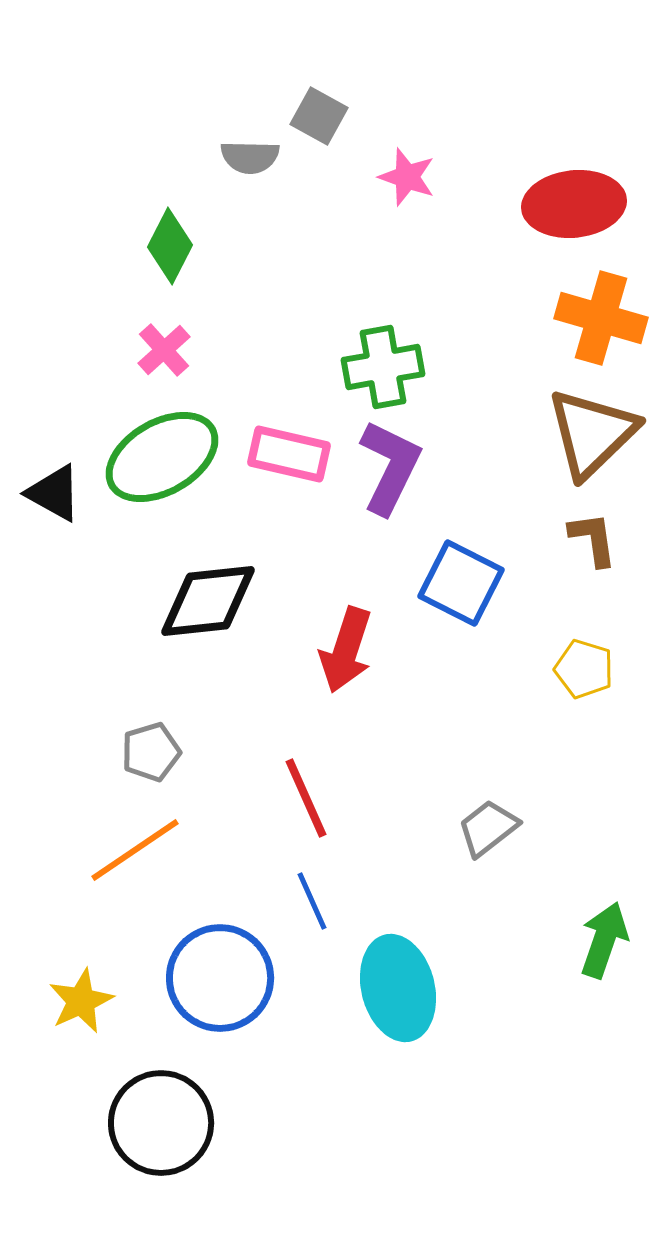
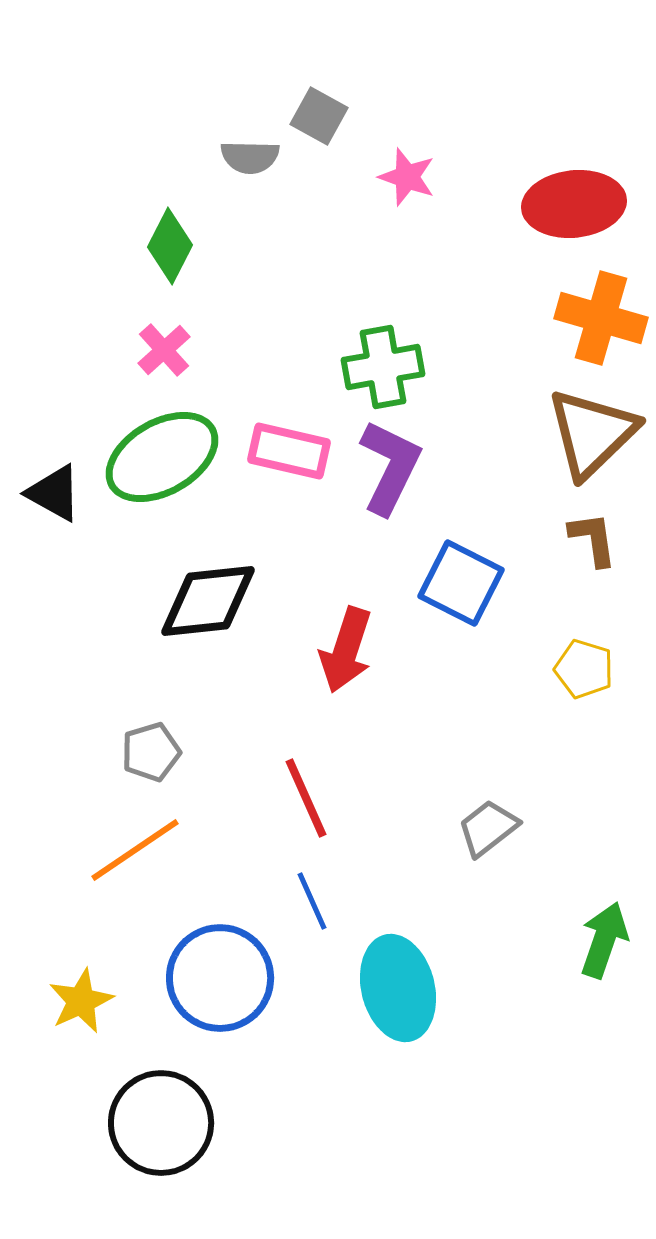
pink rectangle: moved 3 px up
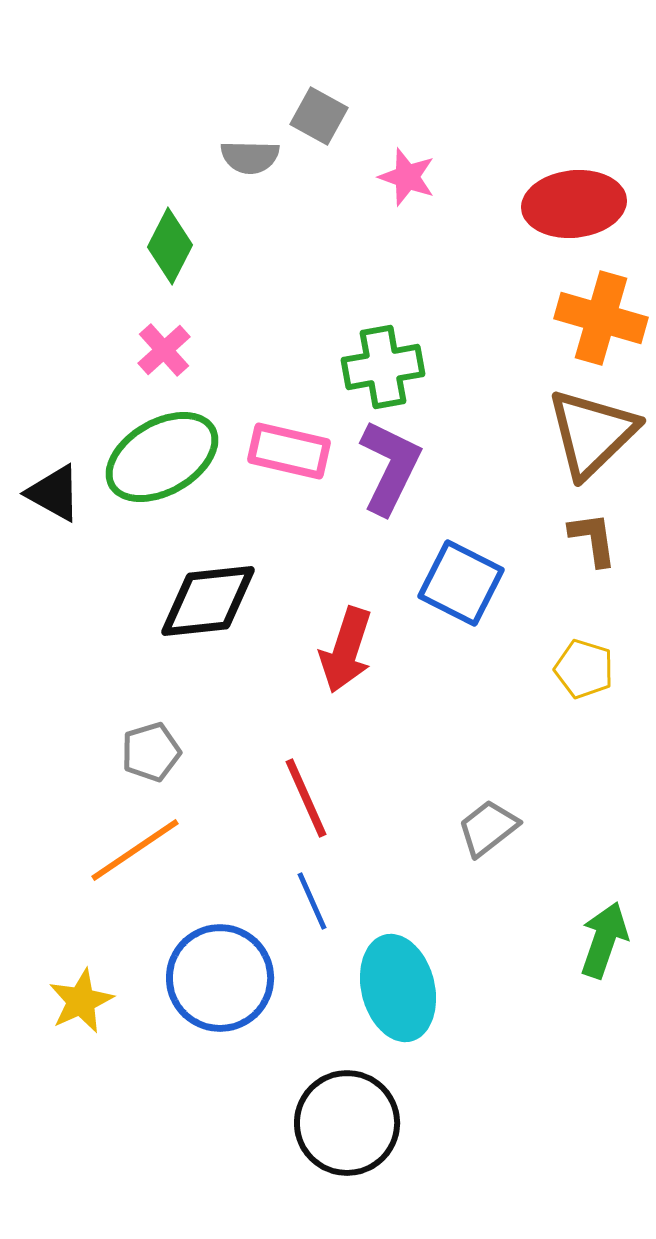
black circle: moved 186 px right
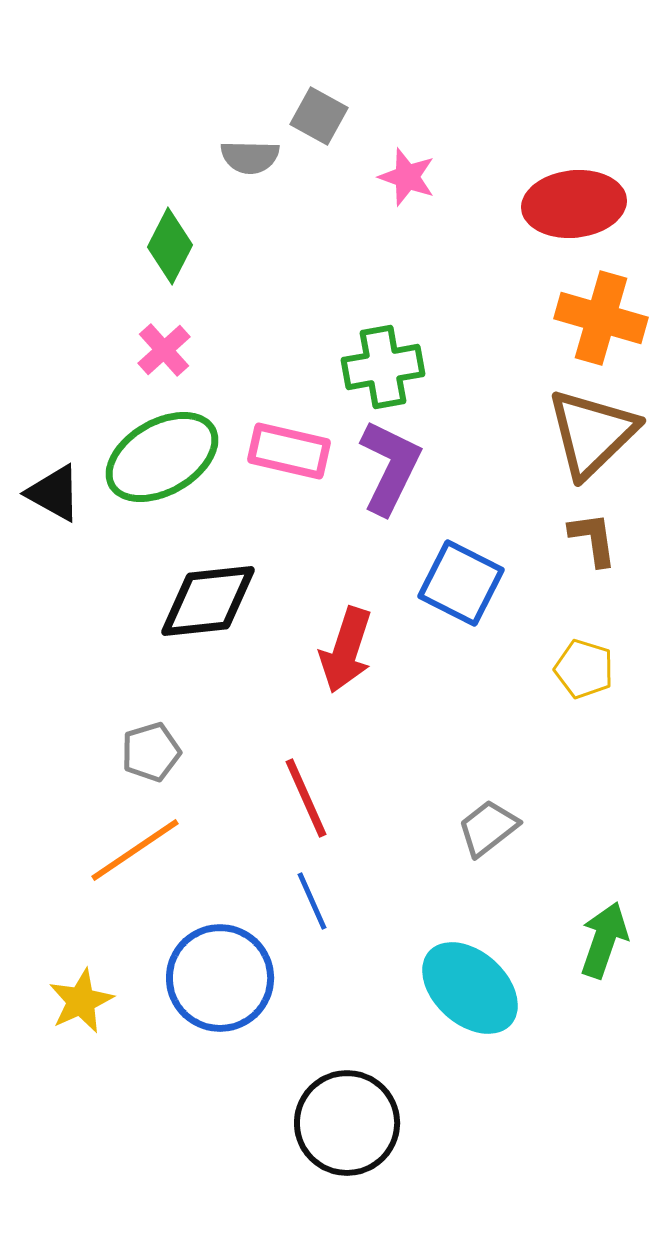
cyan ellipse: moved 72 px right; rotated 34 degrees counterclockwise
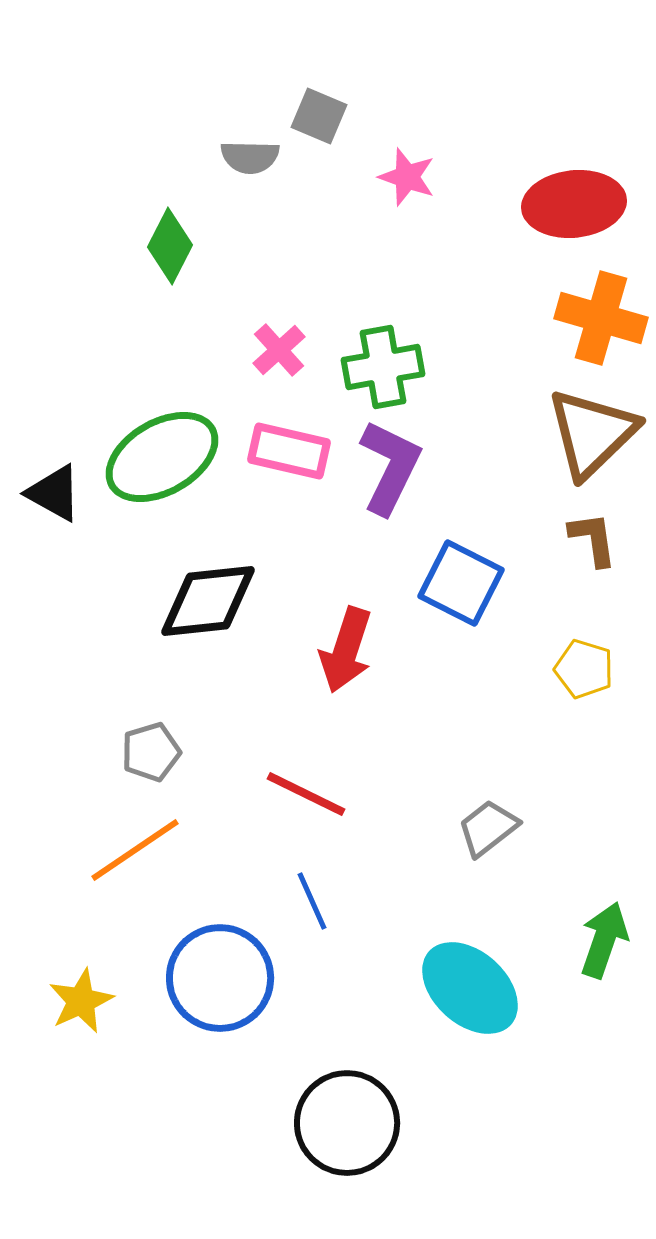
gray square: rotated 6 degrees counterclockwise
pink cross: moved 115 px right
red line: moved 4 px up; rotated 40 degrees counterclockwise
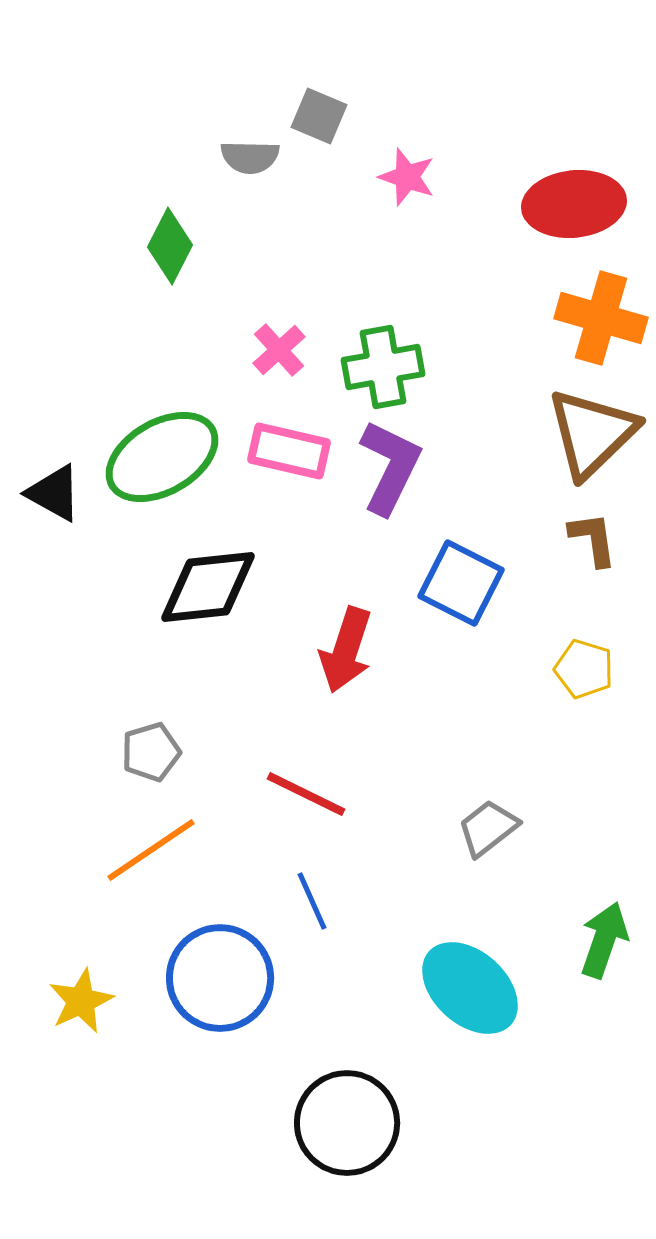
black diamond: moved 14 px up
orange line: moved 16 px right
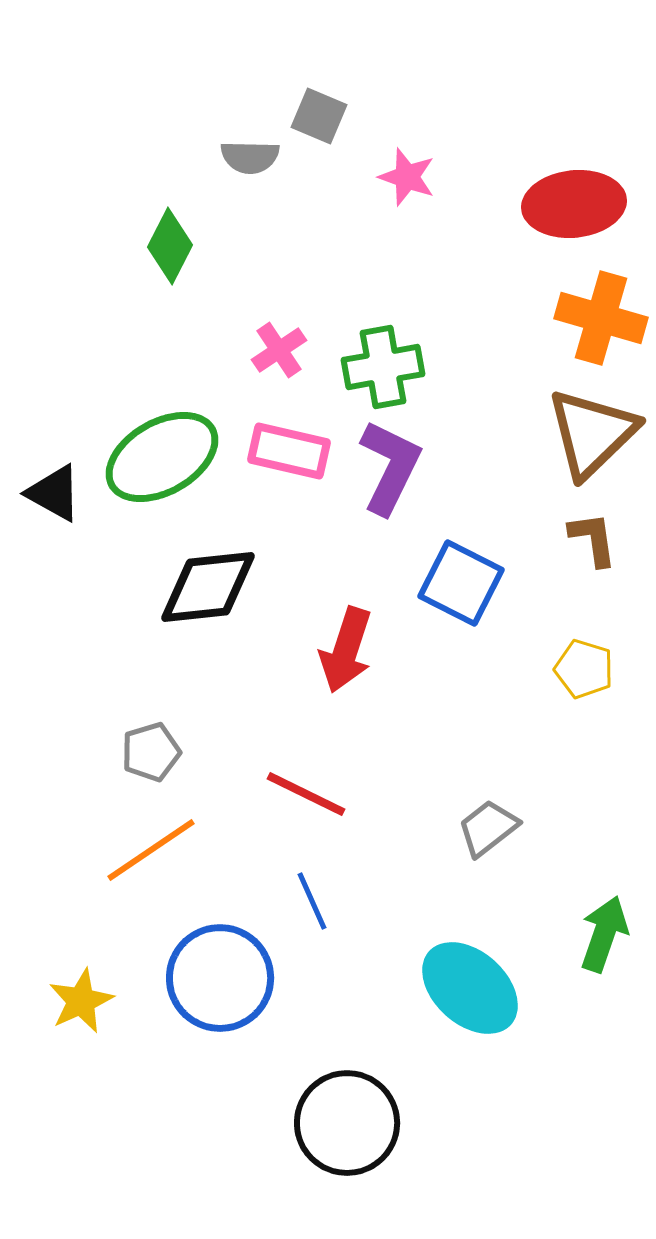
pink cross: rotated 8 degrees clockwise
green arrow: moved 6 px up
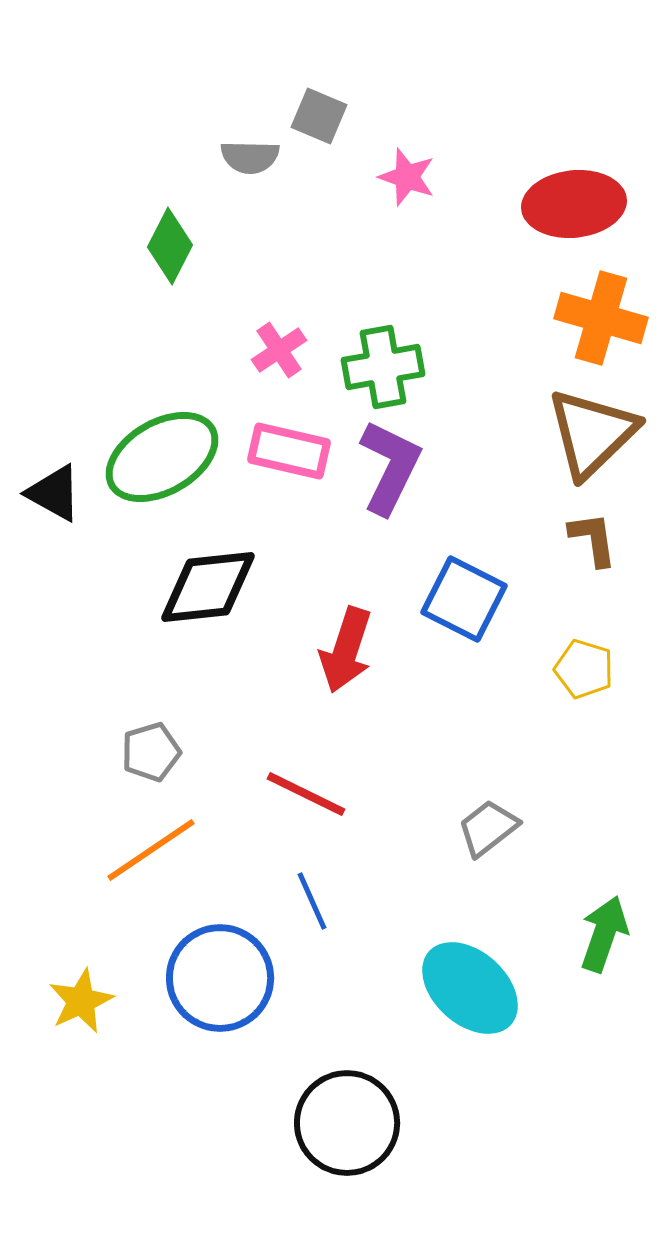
blue square: moved 3 px right, 16 px down
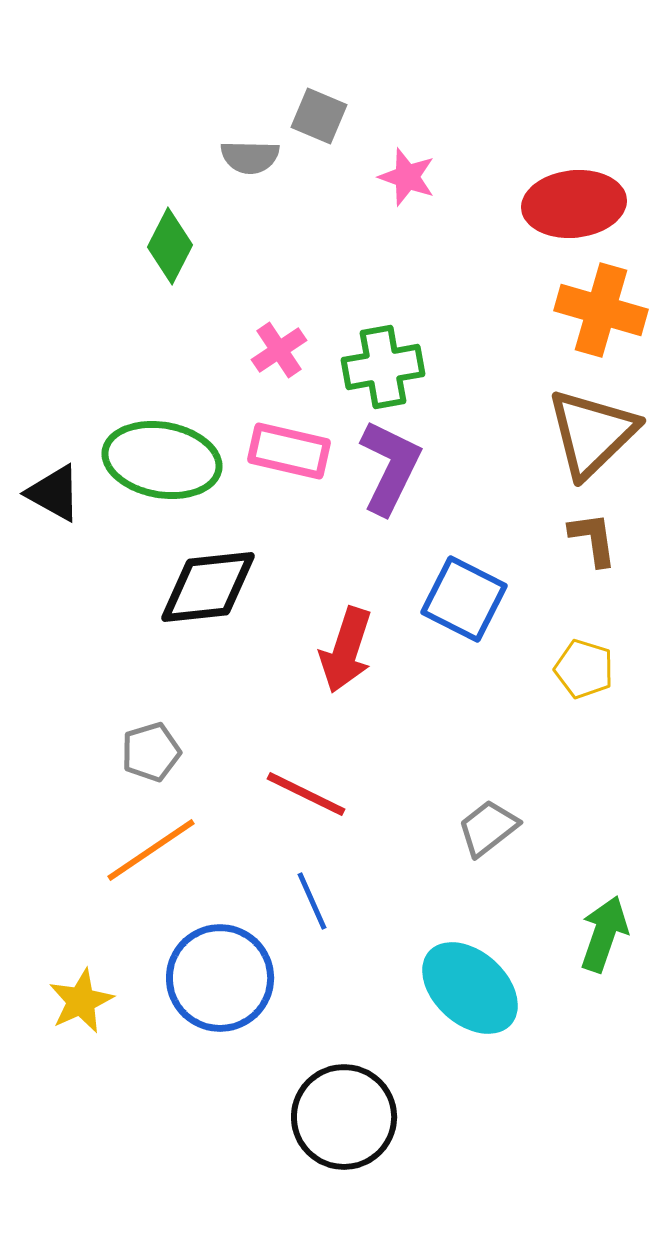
orange cross: moved 8 px up
green ellipse: moved 3 px down; rotated 40 degrees clockwise
black circle: moved 3 px left, 6 px up
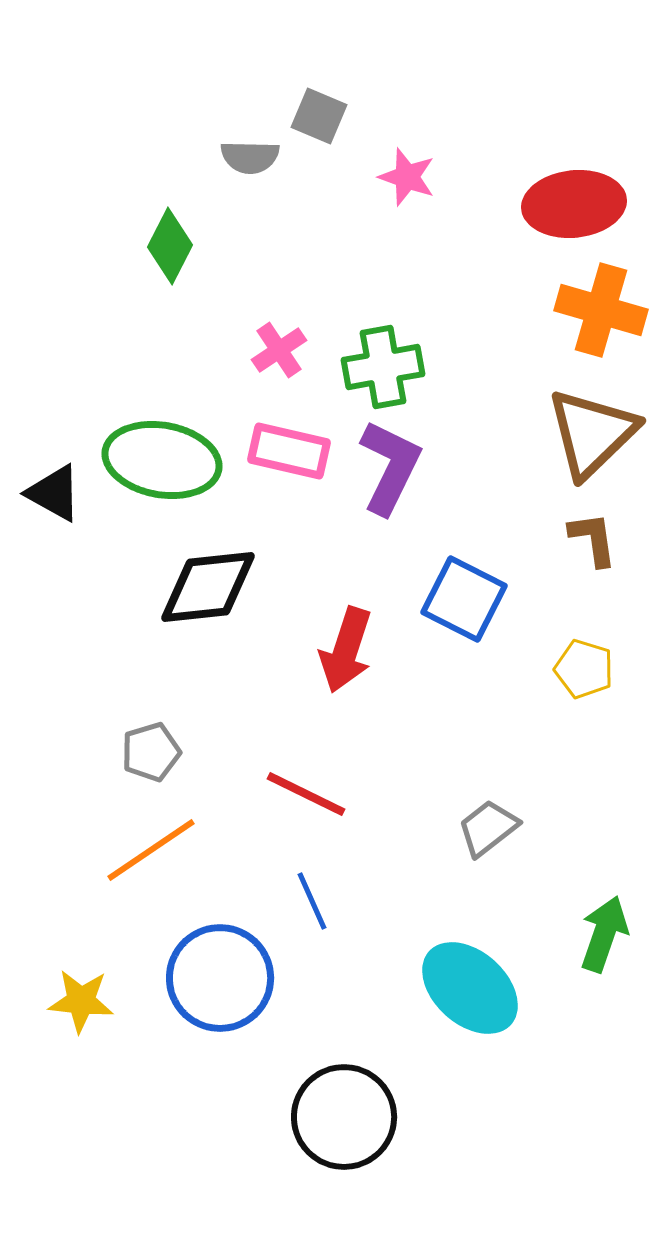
yellow star: rotated 30 degrees clockwise
